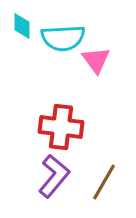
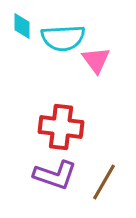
purple L-shape: moved 1 px right, 1 px up; rotated 69 degrees clockwise
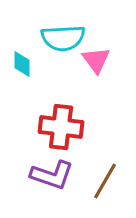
cyan diamond: moved 38 px down
purple L-shape: moved 3 px left
brown line: moved 1 px right, 1 px up
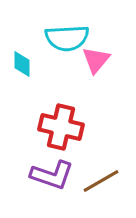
cyan semicircle: moved 4 px right
pink triangle: rotated 16 degrees clockwise
red cross: rotated 6 degrees clockwise
brown line: moved 4 px left; rotated 30 degrees clockwise
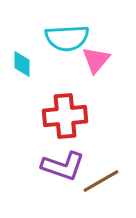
red cross: moved 4 px right, 11 px up; rotated 18 degrees counterclockwise
purple L-shape: moved 11 px right, 9 px up
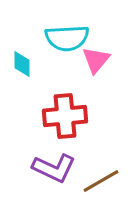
purple L-shape: moved 9 px left, 2 px down; rotated 6 degrees clockwise
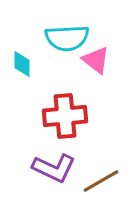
pink triangle: rotated 32 degrees counterclockwise
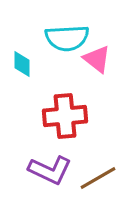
pink triangle: moved 1 px right, 1 px up
purple L-shape: moved 4 px left, 2 px down
brown line: moved 3 px left, 3 px up
